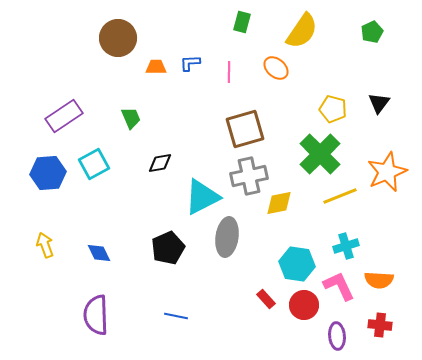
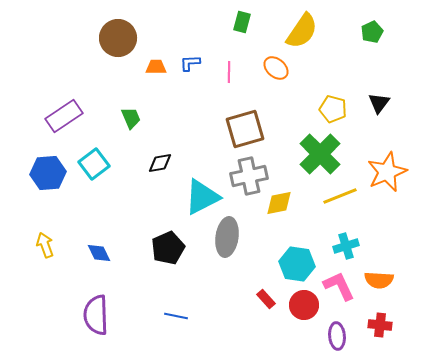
cyan square: rotated 8 degrees counterclockwise
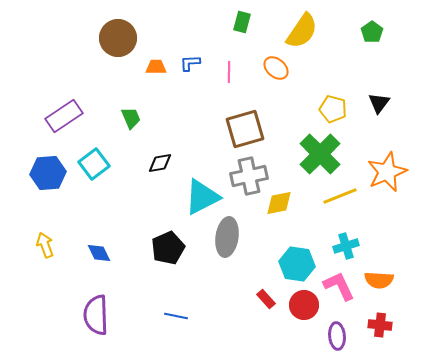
green pentagon: rotated 10 degrees counterclockwise
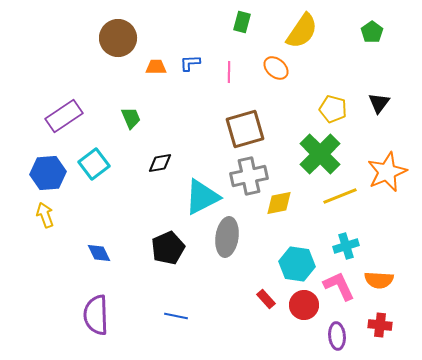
yellow arrow: moved 30 px up
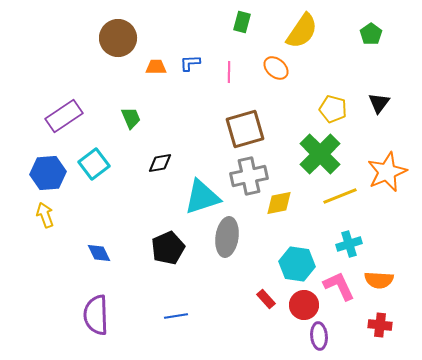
green pentagon: moved 1 px left, 2 px down
cyan triangle: rotated 9 degrees clockwise
cyan cross: moved 3 px right, 2 px up
blue line: rotated 20 degrees counterclockwise
purple ellipse: moved 18 px left
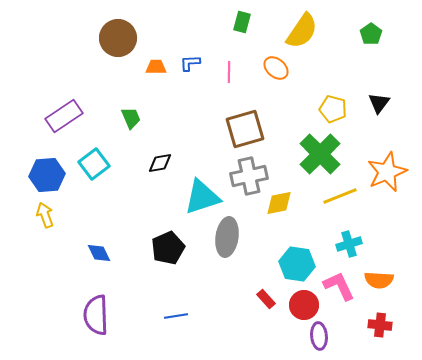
blue hexagon: moved 1 px left, 2 px down
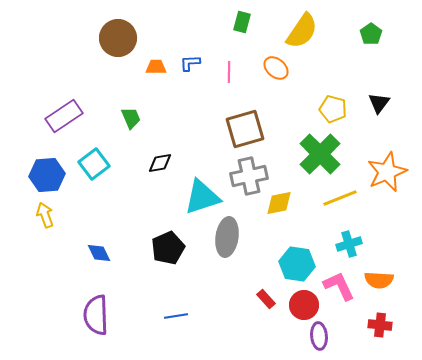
yellow line: moved 2 px down
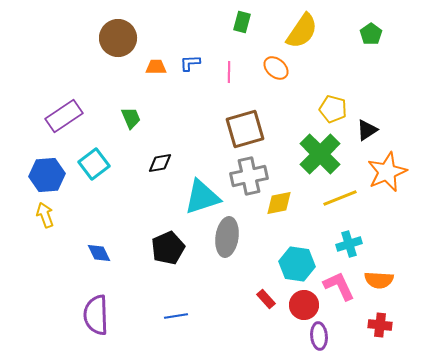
black triangle: moved 12 px left, 27 px down; rotated 20 degrees clockwise
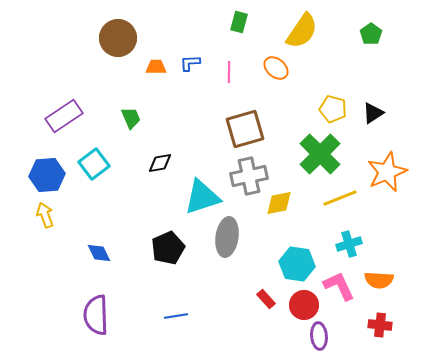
green rectangle: moved 3 px left
black triangle: moved 6 px right, 17 px up
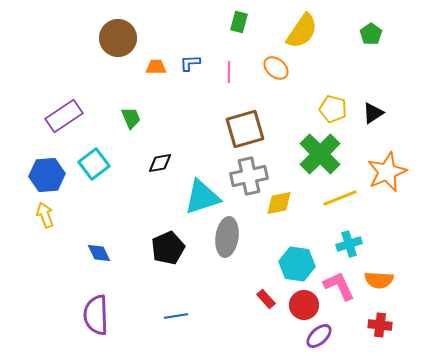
purple ellipse: rotated 52 degrees clockwise
